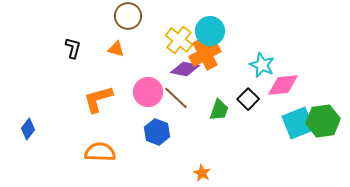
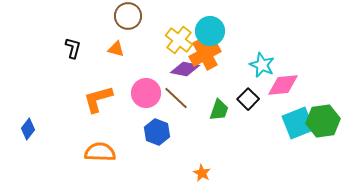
pink circle: moved 2 px left, 1 px down
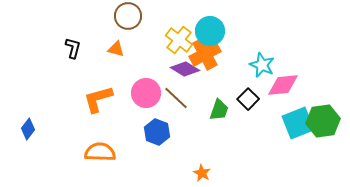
purple diamond: rotated 20 degrees clockwise
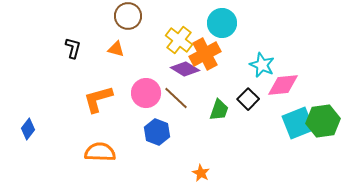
cyan circle: moved 12 px right, 8 px up
orange star: moved 1 px left
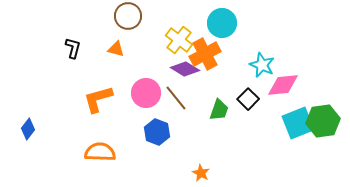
brown line: rotated 8 degrees clockwise
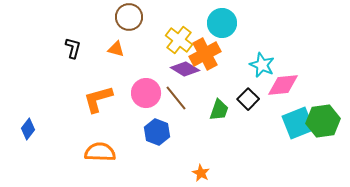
brown circle: moved 1 px right, 1 px down
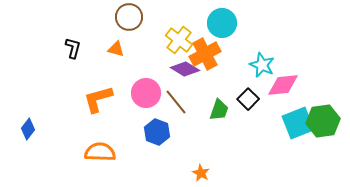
brown line: moved 4 px down
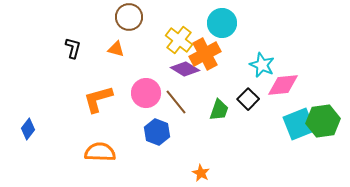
cyan square: moved 1 px right, 1 px down
